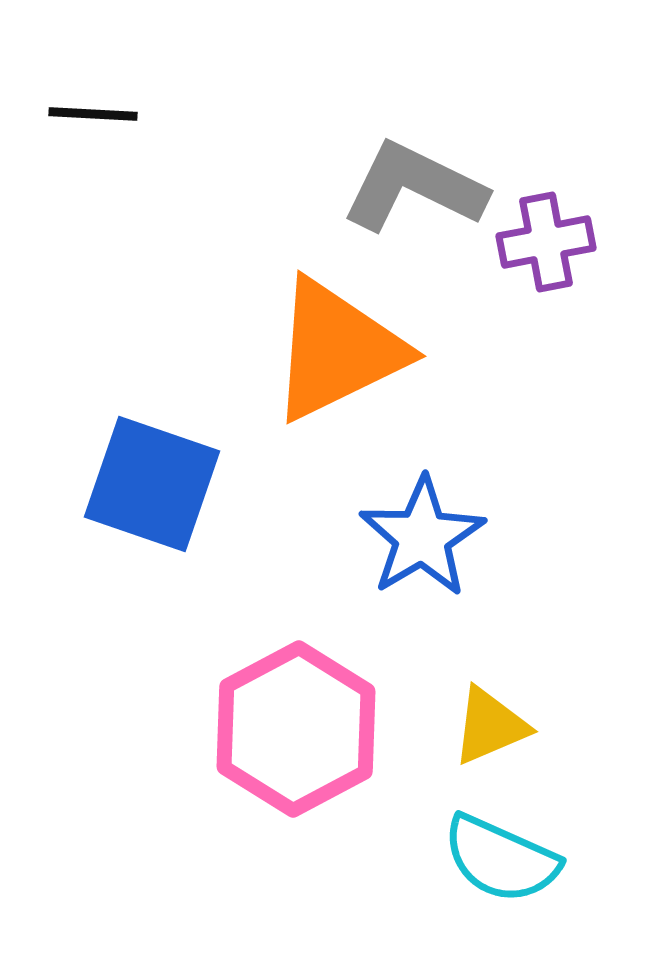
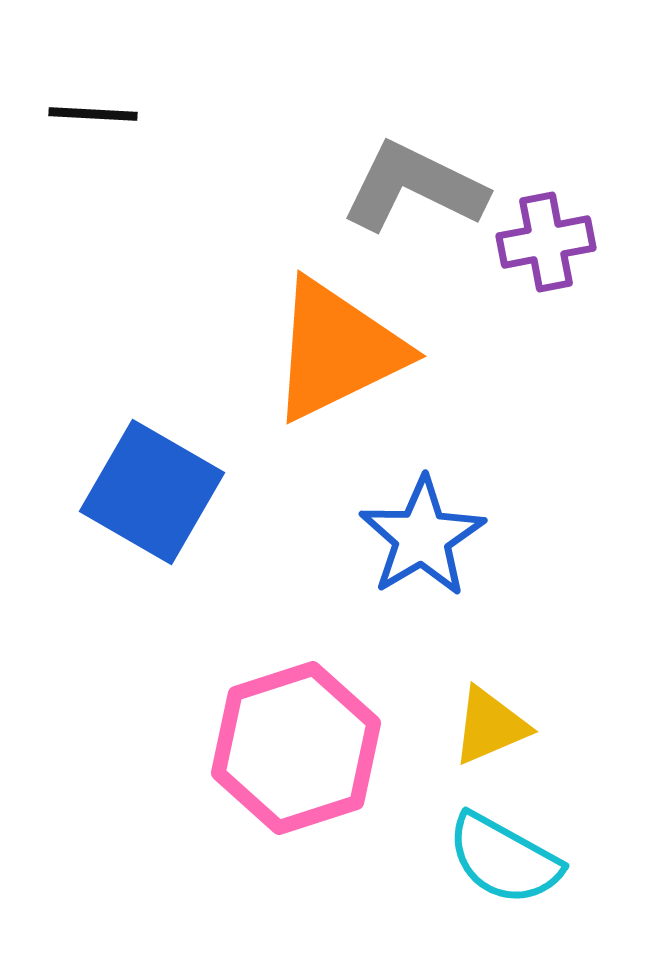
blue square: moved 8 px down; rotated 11 degrees clockwise
pink hexagon: moved 19 px down; rotated 10 degrees clockwise
cyan semicircle: moved 3 px right; rotated 5 degrees clockwise
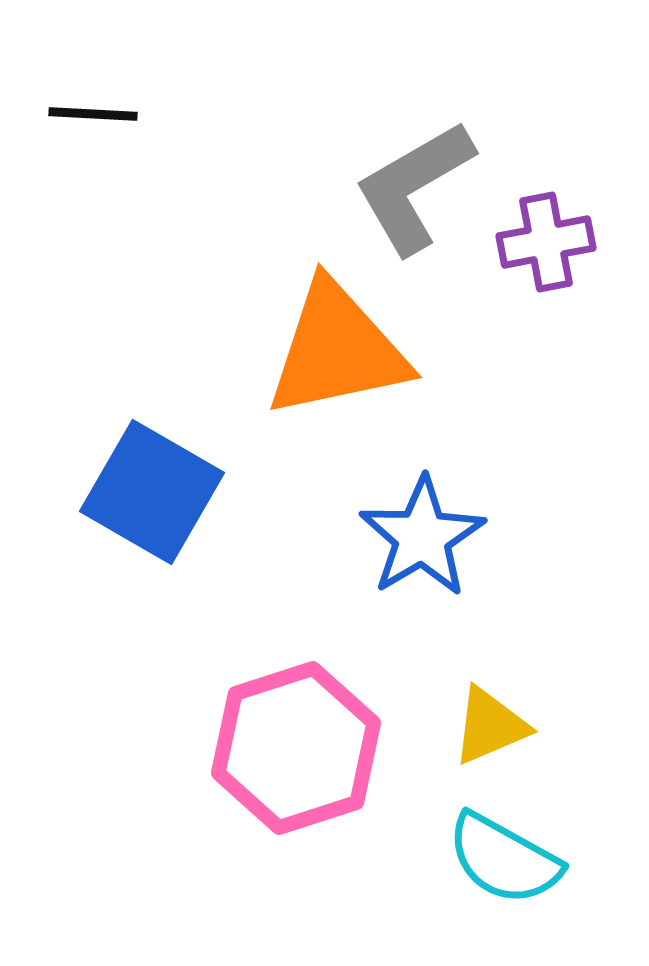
gray L-shape: rotated 56 degrees counterclockwise
orange triangle: rotated 14 degrees clockwise
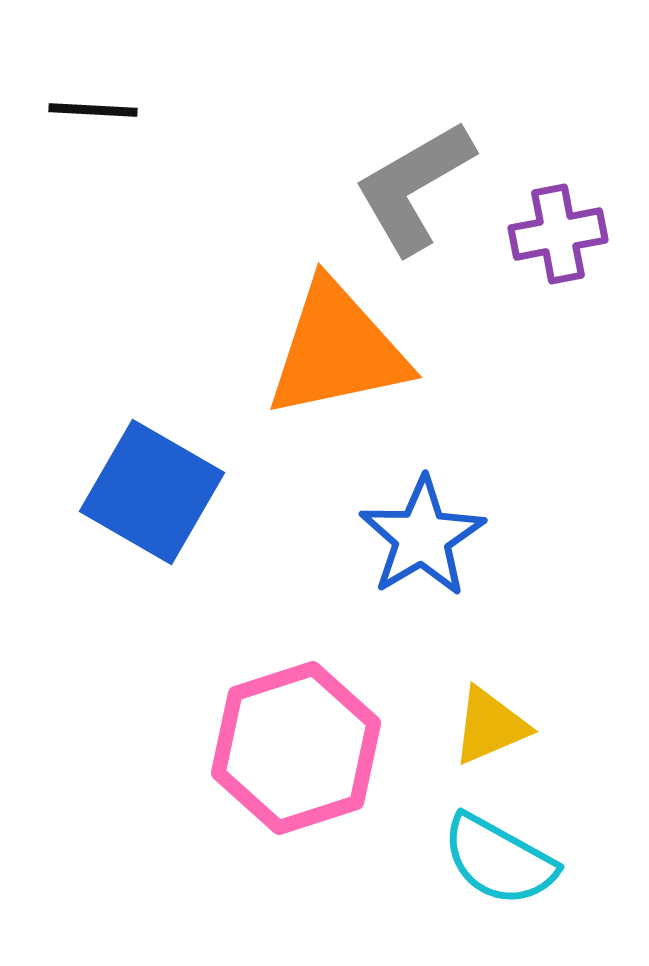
black line: moved 4 px up
purple cross: moved 12 px right, 8 px up
cyan semicircle: moved 5 px left, 1 px down
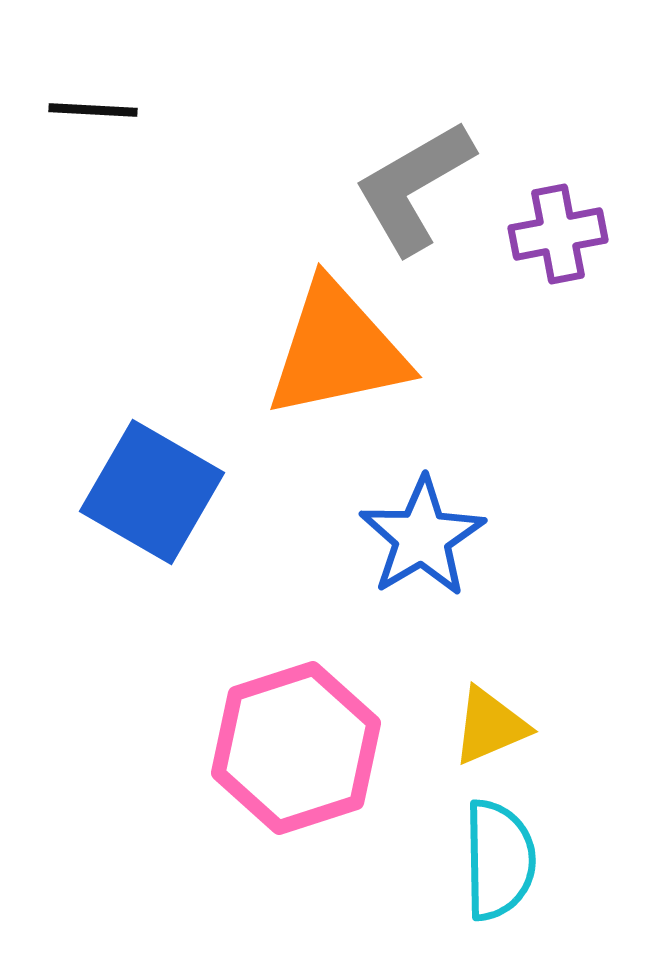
cyan semicircle: rotated 120 degrees counterclockwise
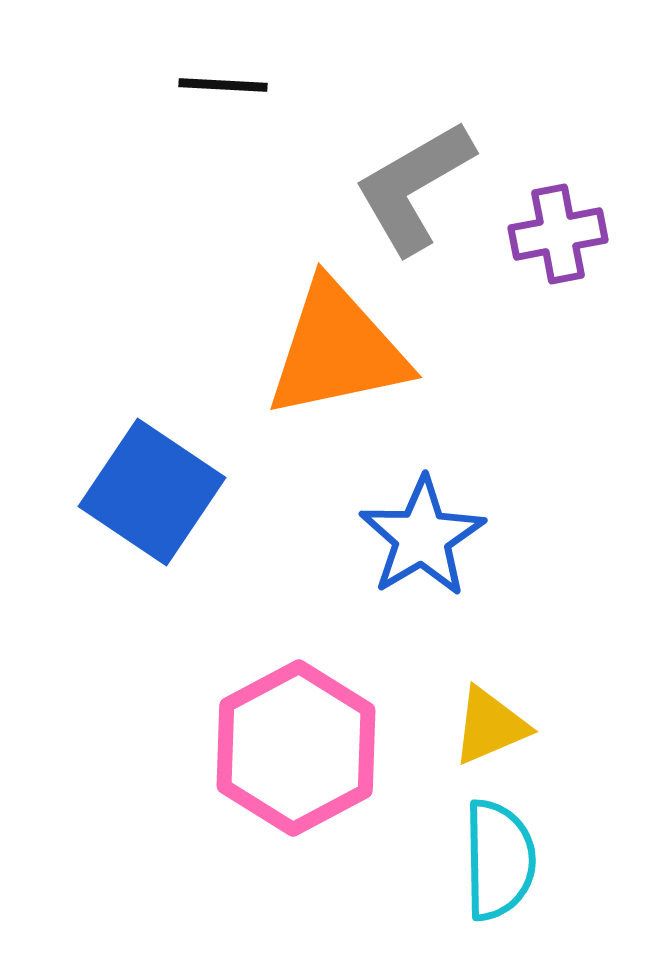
black line: moved 130 px right, 25 px up
blue square: rotated 4 degrees clockwise
pink hexagon: rotated 10 degrees counterclockwise
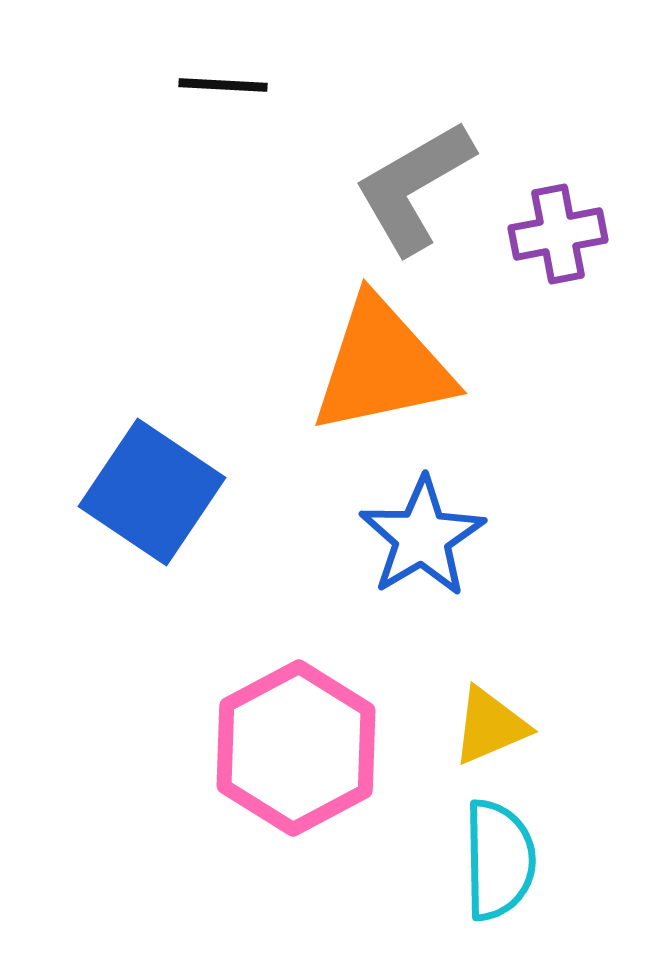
orange triangle: moved 45 px right, 16 px down
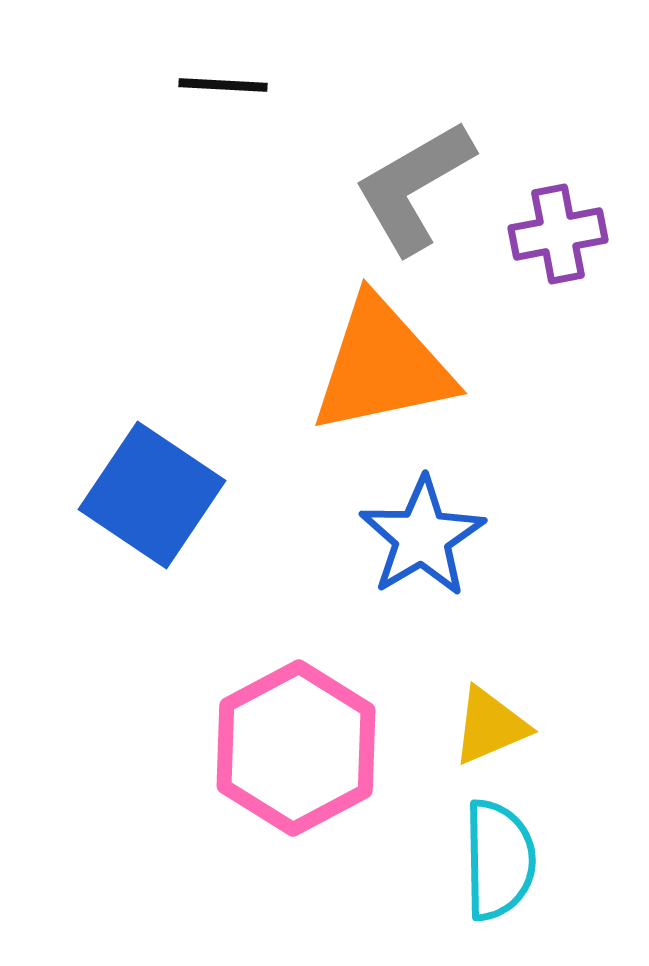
blue square: moved 3 px down
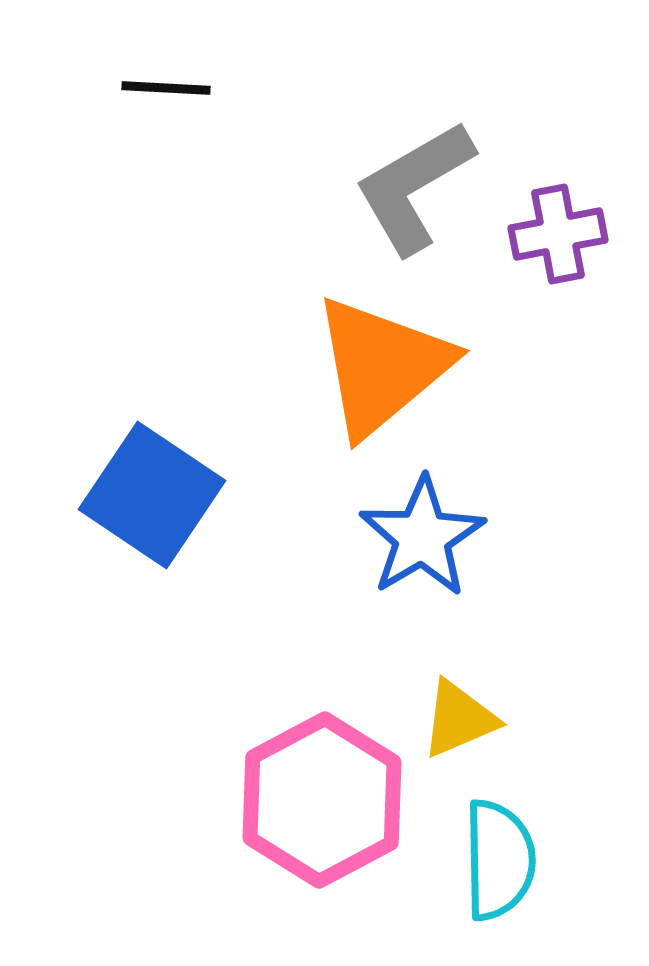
black line: moved 57 px left, 3 px down
orange triangle: rotated 28 degrees counterclockwise
yellow triangle: moved 31 px left, 7 px up
pink hexagon: moved 26 px right, 52 px down
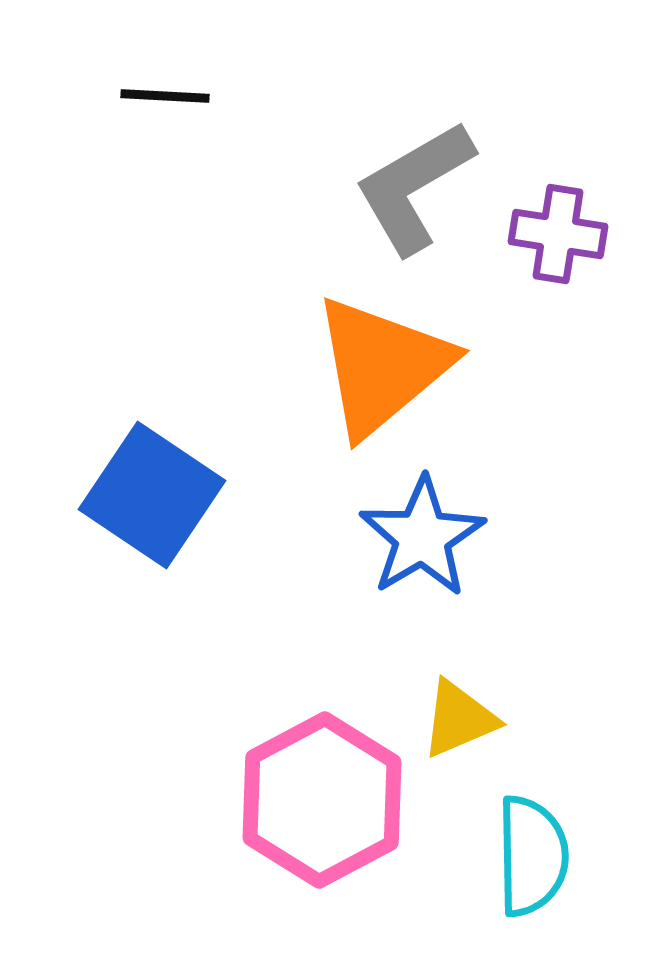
black line: moved 1 px left, 8 px down
purple cross: rotated 20 degrees clockwise
cyan semicircle: moved 33 px right, 4 px up
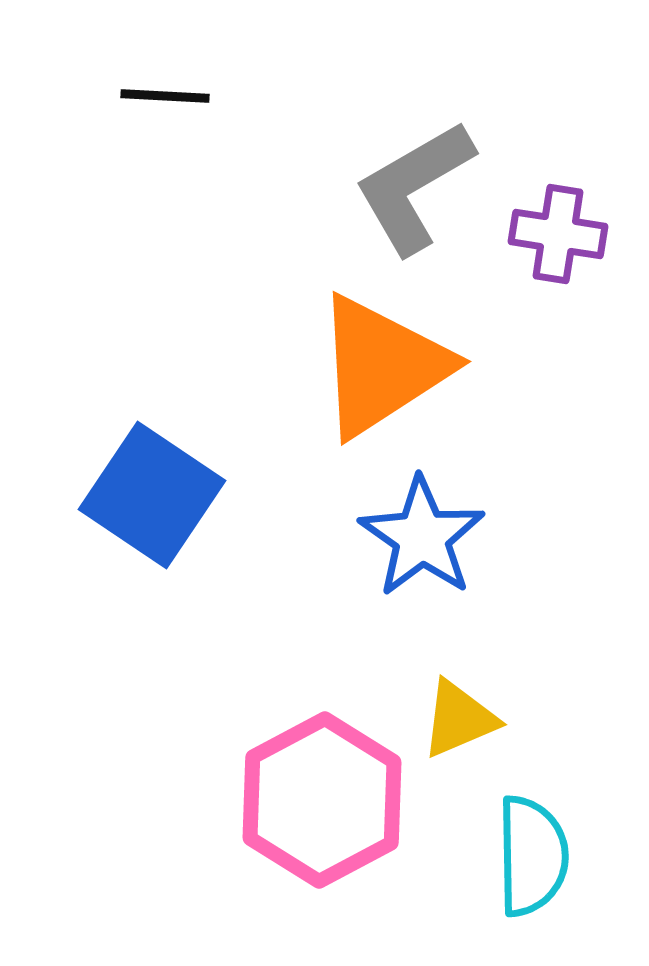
orange triangle: rotated 7 degrees clockwise
blue star: rotated 6 degrees counterclockwise
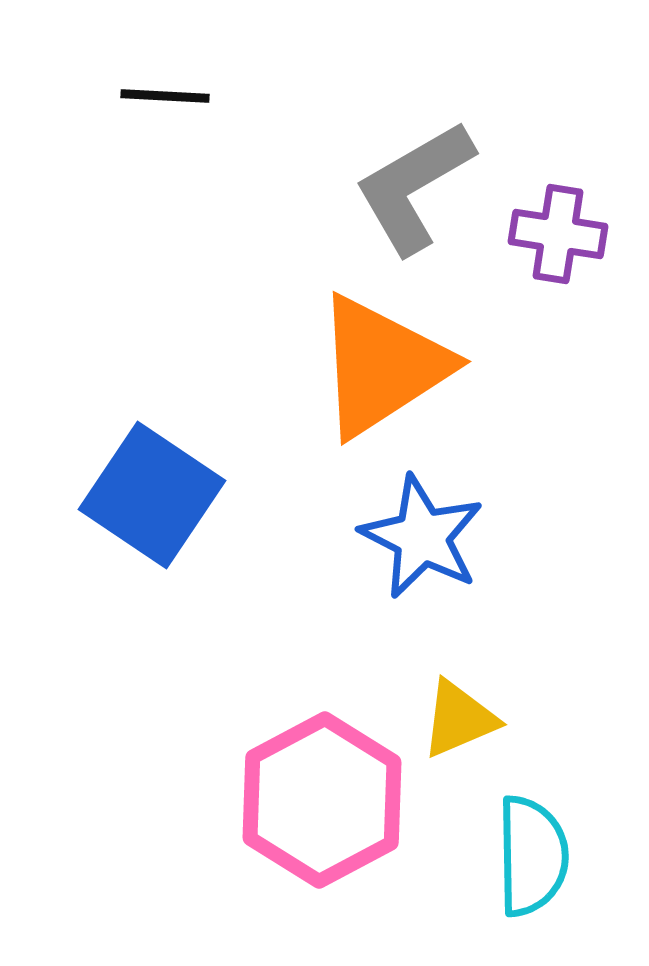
blue star: rotated 8 degrees counterclockwise
